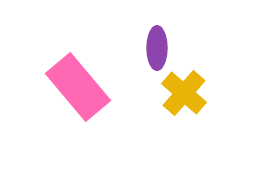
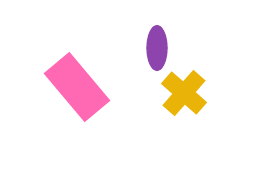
pink rectangle: moved 1 px left
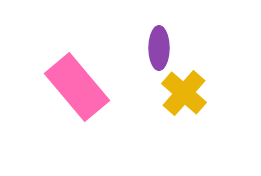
purple ellipse: moved 2 px right
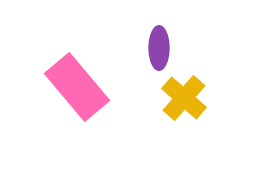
yellow cross: moved 5 px down
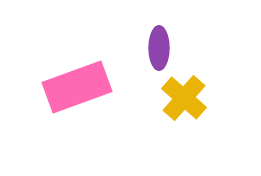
pink rectangle: rotated 70 degrees counterclockwise
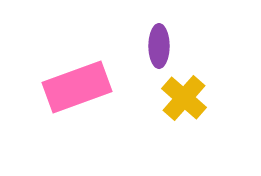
purple ellipse: moved 2 px up
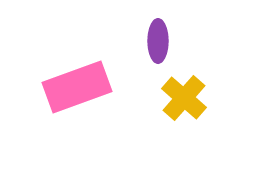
purple ellipse: moved 1 px left, 5 px up
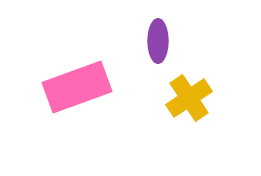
yellow cross: moved 5 px right; rotated 15 degrees clockwise
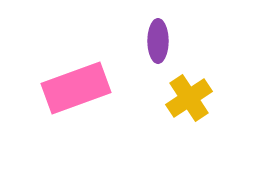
pink rectangle: moved 1 px left, 1 px down
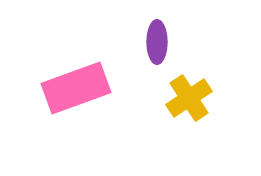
purple ellipse: moved 1 px left, 1 px down
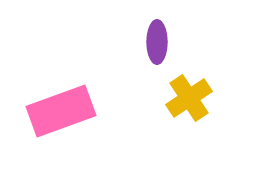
pink rectangle: moved 15 px left, 23 px down
